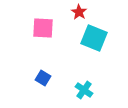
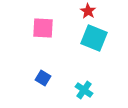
red star: moved 9 px right, 1 px up
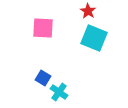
cyan cross: moved 25 px left, 2 px down
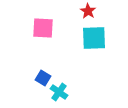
cyan square: rotated 24 degrees counterclockwise
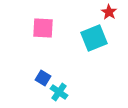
red star: moved 21 px right, 1 px down
cyan square: rotated 20 degrees counterclockwise
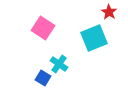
pink square: rotated 30 degrees clockwise
cyan cross: moved 28 px up
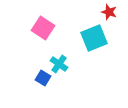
red star: rotated 14 degrees counterclockwise
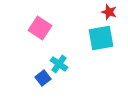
pink square: moved 3 px left
cyan square: moved 7 px right; rotated 12 degrees clockwise
blue square: rotated 21 degrees clockwise
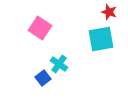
cyan square: moved 1 px down
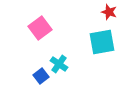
pink square: rotated 20 degrees clockwise
cyan square: moved 1 px right, 3 px down
blue square: moved 2 px left, 2 px up
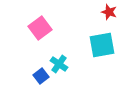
cyan square: moved 3 px down
